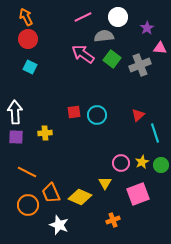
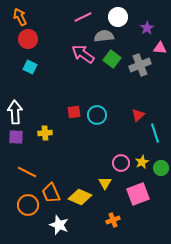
orange arrow: moved 6 px left
green circle: moved 3 px down
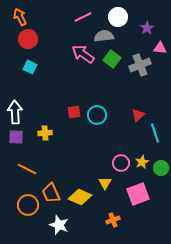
orange line: moved 3 px up
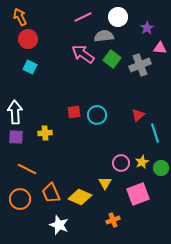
orange circle: moved 8 px left, 6 px up
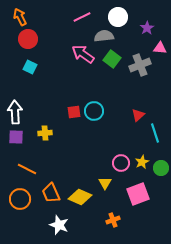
pink line: moved 1 px left
cyan circle: moved 3 px left, 4 px up
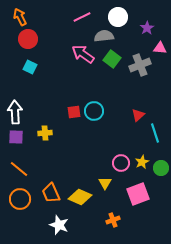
orange line: moved 8 px left; rotated 12 degrees clockwise
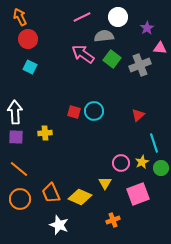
red square: rotated 24 degrees clockwise
cyan line: moved 1 px left, 10 px down
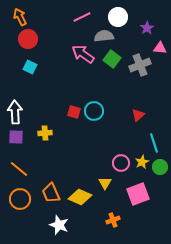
green circle: moved 1 px left, 1 px up
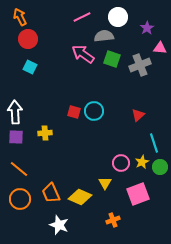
green square: rotated 18 degrees counterclockwise
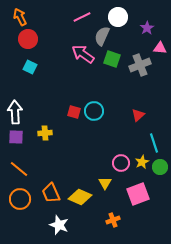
gray semicircle: moved 2 px left; rotated 60 degrees counterclockwise
